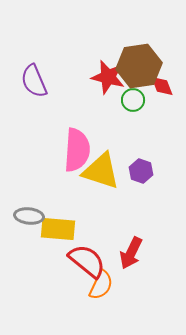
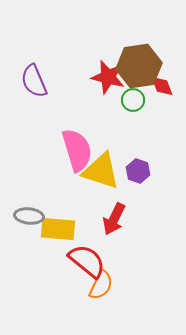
pink semicircle: rotated 21 degrees counterclockwise
purple hexagon: moved 3 px left
red arrow: moved 17 px left, 34 px up
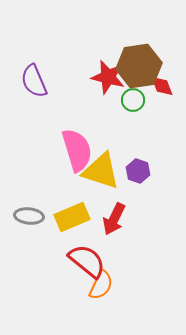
yellow rectangle: moved 14 px right, 12 px up; rotated 28 degrees counterclockwise
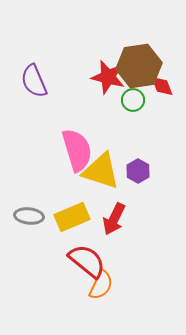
purple hexagon: rotated 10 degrees clockwise
